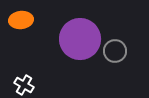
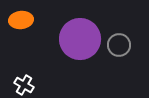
gray circle: moved 4 px right, 6 px up
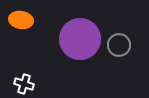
orange ellipse: rotated 15 degrees clockwise
white cross: moved 1 px up; rotated 12 degrees counterclockwise
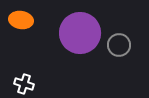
purple circle: moved 6 px up
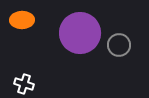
orange ellipse: moved 1 px right; rotated 10 degrees counterclockwise
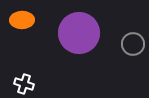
purple circle: moved 1 px left
gray circle: moved 14 px right, 1 px up
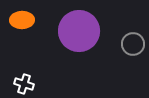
purple circle: moved 2 px up
